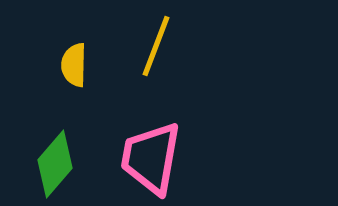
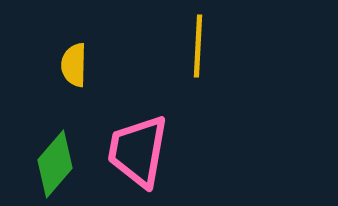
yellow line: moved 42 px right; rotated 18 degrees counterclockwise
pink trapezoid: moved 13 px left, 7 px up
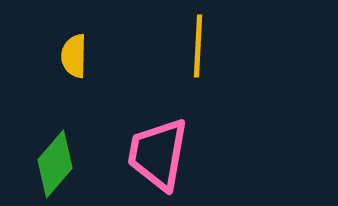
yellow semicircle: moved 9 px up
pink trapezoid: moved 20 px right, 3 px down
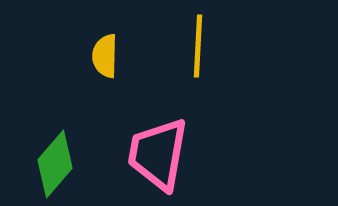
yellow semicircle: moved 31 px right
